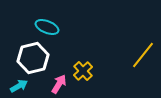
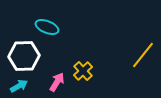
white hexagon: moved 9 px left, 2 px up; rotated 12 degrees clockwise
pink arrow: moved 2 px left, 2 px up
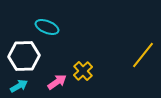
pink arrow: rotated 24 degrees clockwise
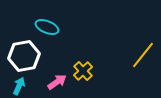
white hexagon: rotated 8 degrees counterclockwise
cyan arrow: rotated 36 degrees counterclockwise
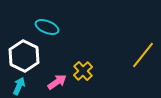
white hexagon: rotated 24 degrees counterclockwise
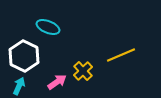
cyan ellipse: moved 1 px right
yellow line: moved 22 px left; rotated 28 degrees clockwise
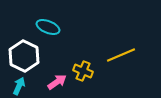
yellow cross: rotated 24 degrees counterclockwise
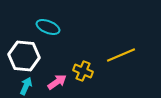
white hexagon: rotated 20 degrees counterclockwise
cyan arrow: moved 7 px right
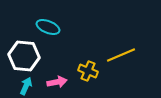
yellow cross: moved 5 px right
pink arrow: rotated 24 degrees clockwise
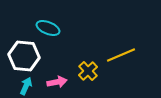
cyan ellipse: moved 1 px down
yellow cross: rotated 24 degrees clockwise
